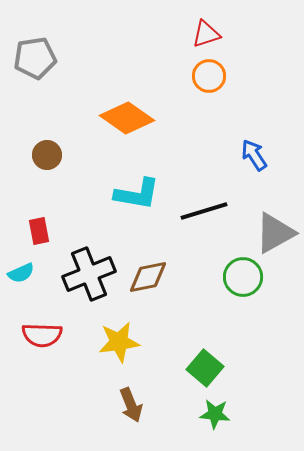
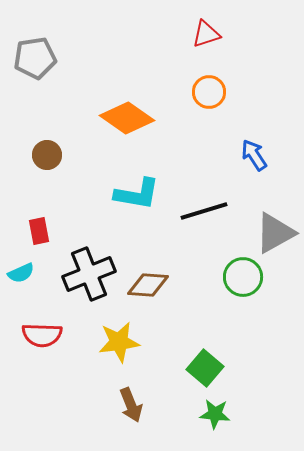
orange circle: moved 16 px down
brown diamond: moved 8 px down; rotated 15 degrees clockwise
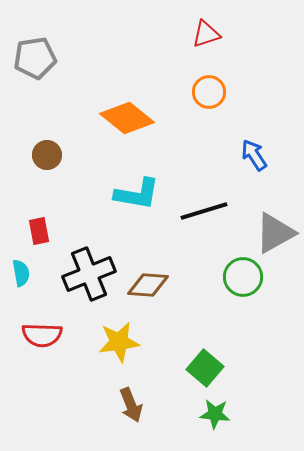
orange diamond: rotated 4 degrees clockwise
cyan semicircle: rotated 76 degrees counterclockwise
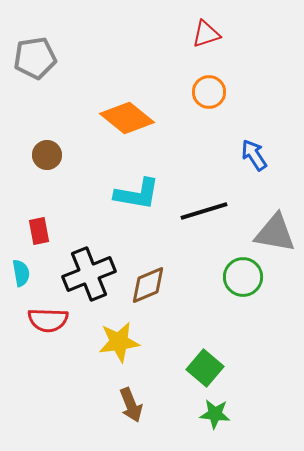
gray triangle: rotated 39 degrees clockwise
brown diamond: rotated 27 degrees counterclockwise
red semicircle: moved 6 px right, 15 px up
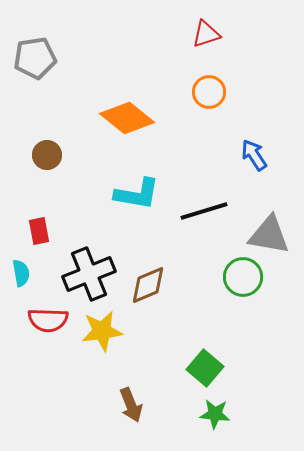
gray triangle: moved 6 px left, 2 px down
yellow star: moved 17 px left, 11 px up
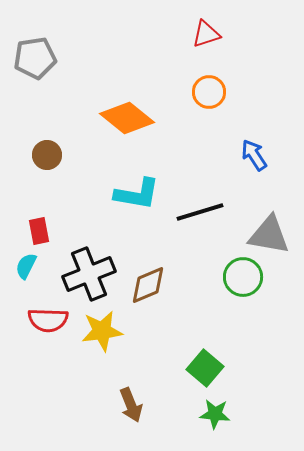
black line: moved 4 px left, 1 px down
cyan semicircle: moved 5 px right, 7 px up; rotated 144 degrees counterclockwise
